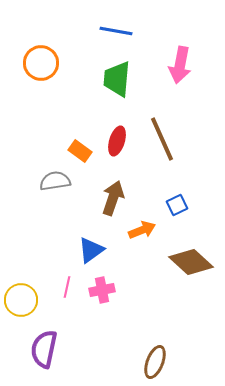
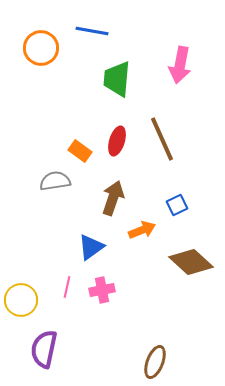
blue line: moved 24 px left
orange circle: moved 15 px up
blue triangle: moved 3 px up
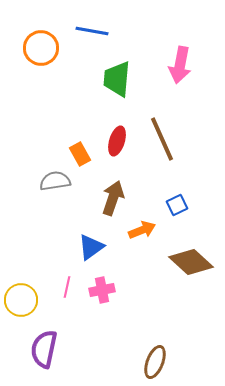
orange rectangle: moved 3 px down; rotated 25 degrees clockwise
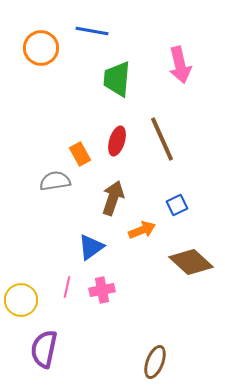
pink arrow: rotated 24 degrees counterclockwise
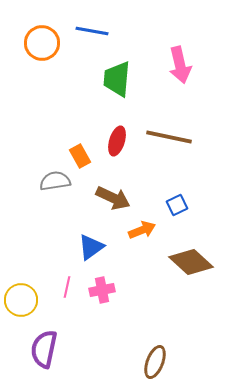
orange circle: moved 1 px right, 5 px up
brown line: moved 7 px right, 2 px up; rotated 54 degrees counterclockwise
orange rectangle: moved 2 px down
brown arrow: rotated 96 degrees clockwise
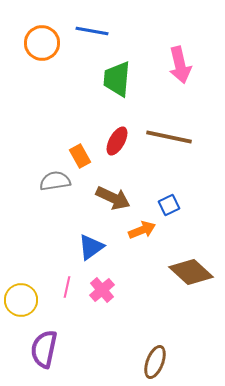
red ellipse: rotated 12 degrees clockwise
blue square: moved 8 px left
brown diamond: moved 10 px down
pink cross: rotated 30 degrees counterclockwise
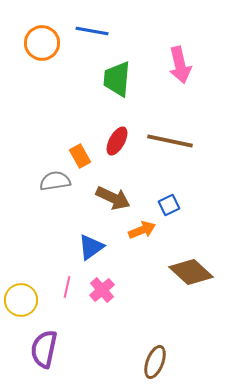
brown line: moved 1 px right, 4 px down
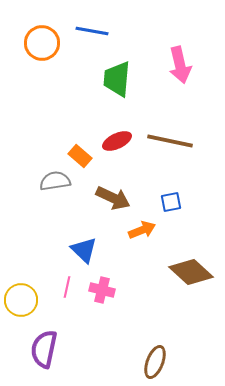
red ellipse: rotated 36 degrees clockwise
orange rectangle: rotated 20 degrees counterclockwise
blue square: moved 2 px right, 3 px up; rotated 15 degrees clockwise
blue triangle: moved 7 px left, 3 px down; rotated 40 degrees counterclockwise
pink cross: rotated 35 degrees counterclockwise
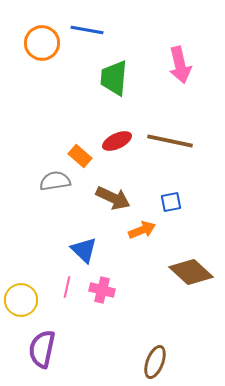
blue line: moved 5 px left, 1 px up
green trapezoid: moved 3 px left, 1 px up
purple semicircle: moved 2 px left
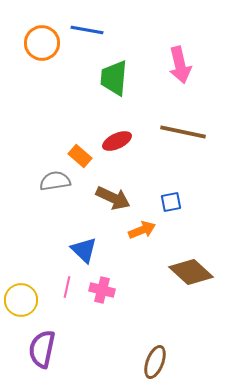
brown line: moved 13 px right, 9 px up
